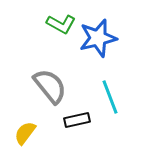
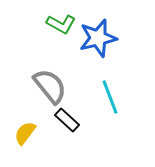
black rectangle: moved 10 px left; rotated 55 degrees clockwise
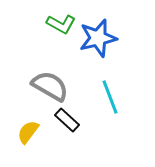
gray semicircle: rotated 21 degrees counterclockwise
yellow semicircle: moved 3 px right, 1 px up
